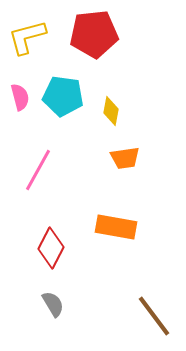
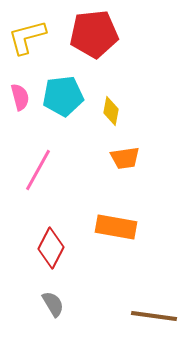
cyan pentagon: rotated 15 degrees counterclockwise
brown line: rotated 45 degrees counterclockwise
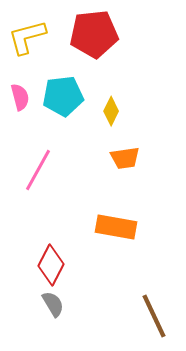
yellow diamond: rotated 16 degrees clockwise
red diamond: moved 17 px down
brown line: rotated 57 degrees clockwise
